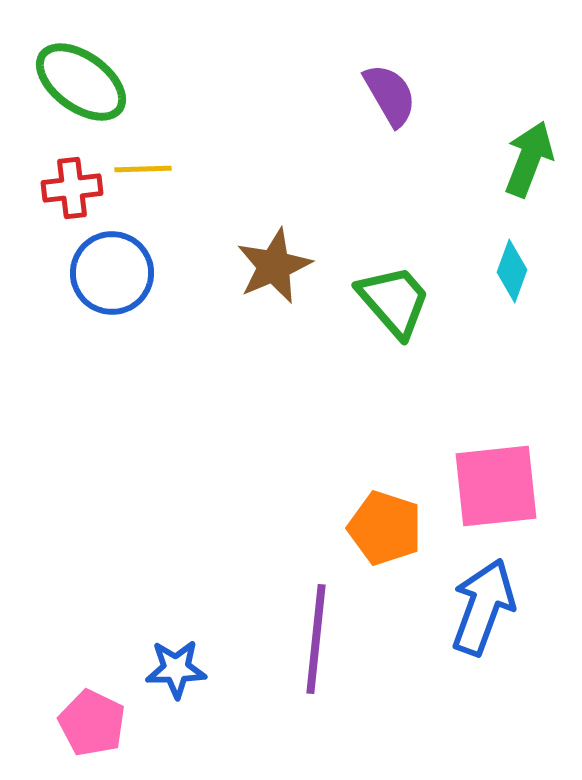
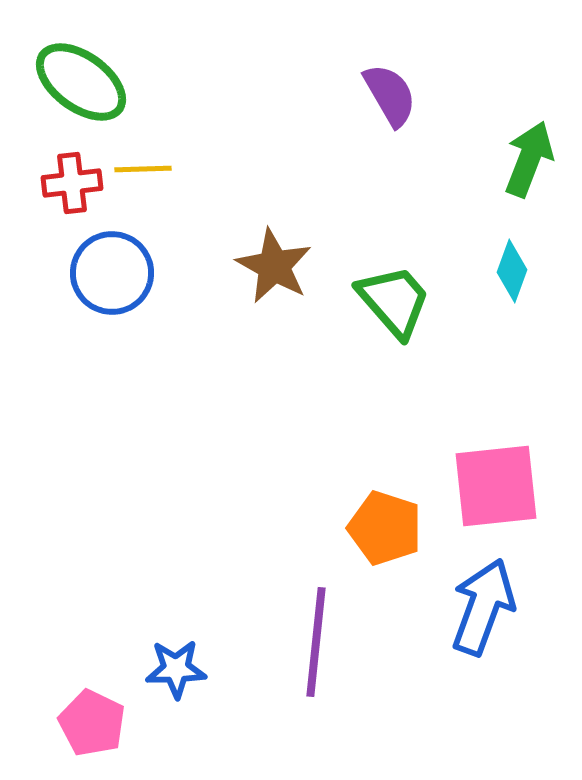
red cross: moved 5 px up
brown star: rotated 20 degrees counterclockwise
purple line: moved 3 px down
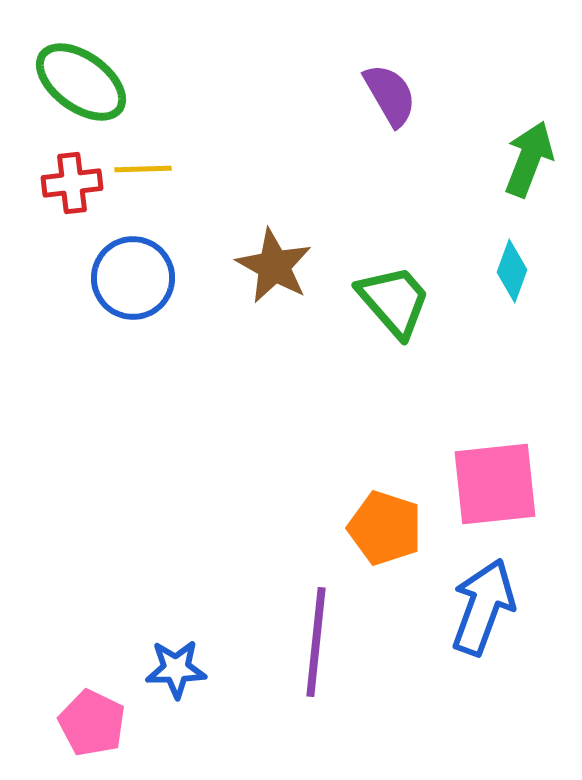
blue circle: moved 21 px right, 5 px down
pink square: moved 1 px left, 2 px up
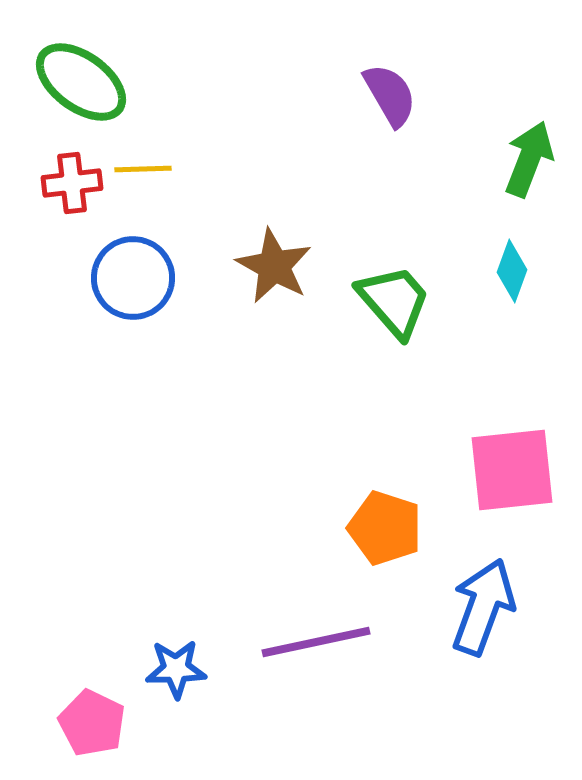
pink square: moved 17 px right, 14 px up
purple line: rotated 72 degrees clockwise
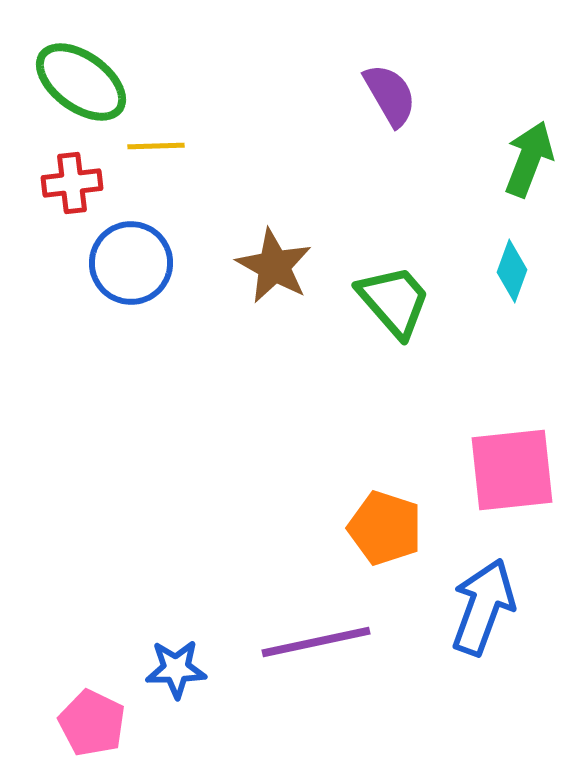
yellow line: moved 13 px right, 23 px up
blue circle: moved 2 px left, 15 px up
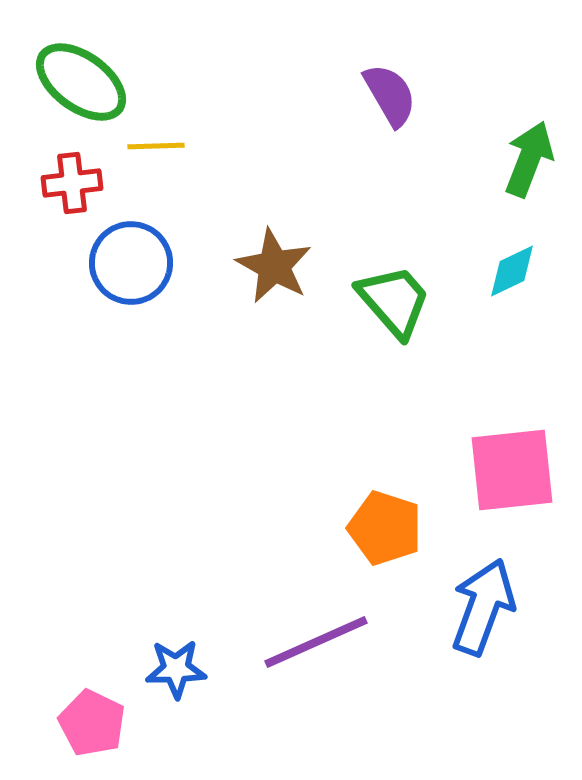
cyan diamond: rotated 44 degrees clockwise
purple line: rotated 12 degrees counterclockwise
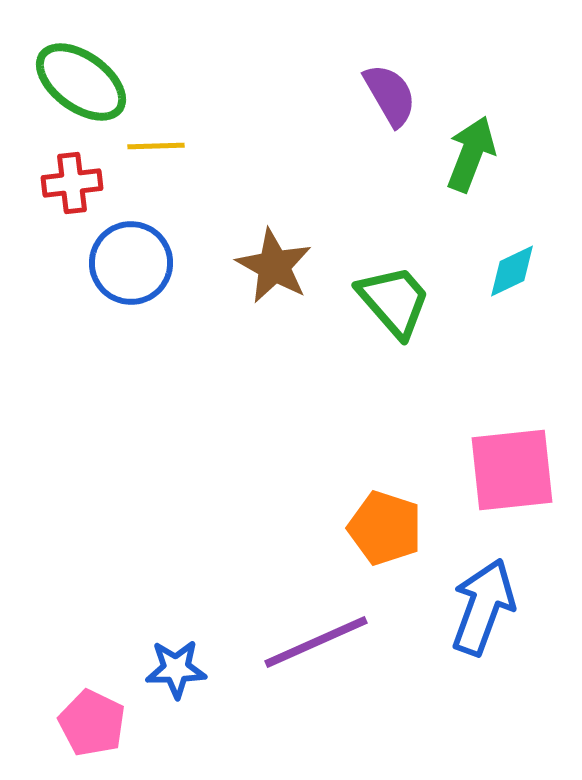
green arrow: moved 58 px left, 5 px up
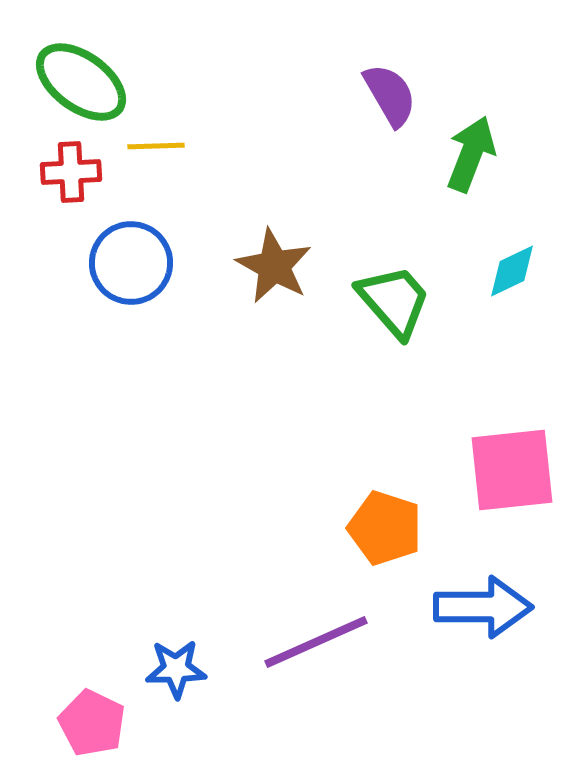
red cross: moved 1 px left, 11 px up; rotated 4 degrees clockwise
blue arrow: rotated 70 degrees clockwise
